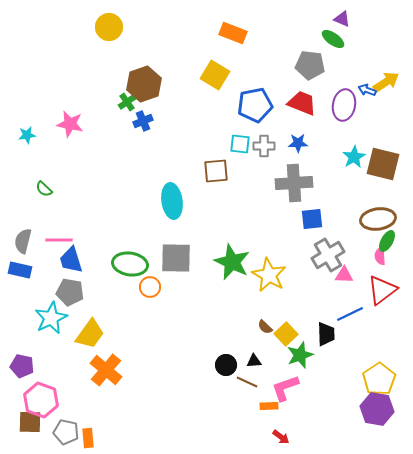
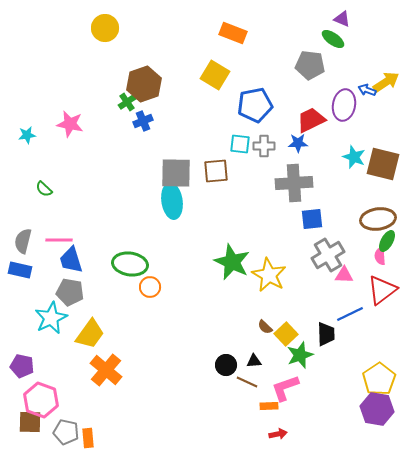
yellow circle at (109, 27): moved 4 px left, 1 px down
red trapezoid at (302, 103): moved 9 px right, 17 px down; rotated 48 degrees counterclockwise
cyan star at (354, 157): rotated 20 degrees counterclockwise
gray square at (176, 258): moved 85 px up
red arrow at (281, 437): moved 3 px left, 3 px up; rotated 48 degrees counterclockwise
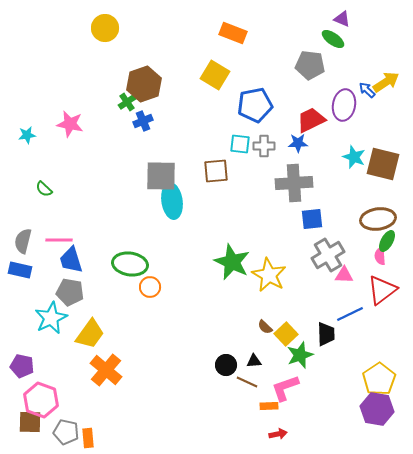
blue arrow at (367, 90): rotated 24 degrees clockwise
gray square at (176, 173): moved 15 px left, 3 px down
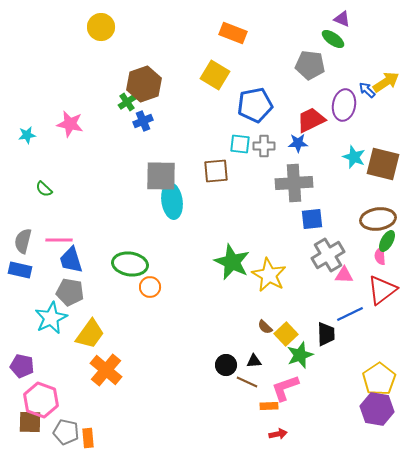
yellow circle at (105, 28): moved 4 px left, 1 px up
